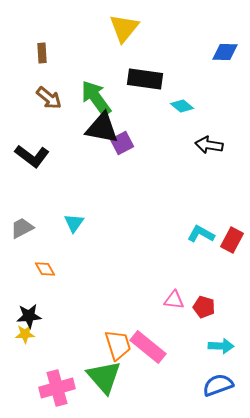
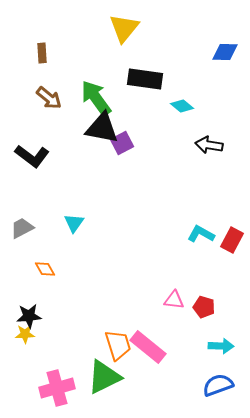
green triangle: rotated 45 degrees clockwise
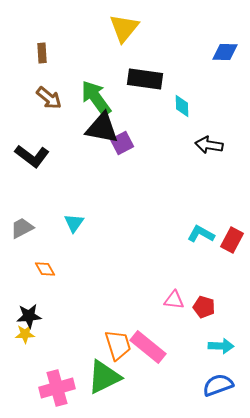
cyan diamond: rotated 50 degrees clockwise
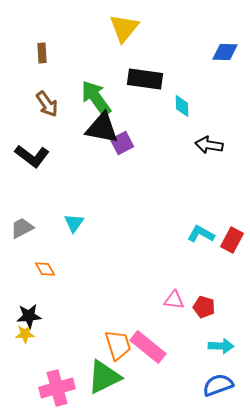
brown arrow: moved 2 px left, 6 px down; rotated 16 degrees clockwise
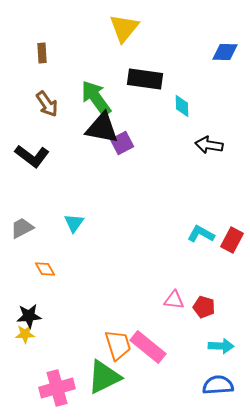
blue semicircle: rotated 16 degrees clockwise
